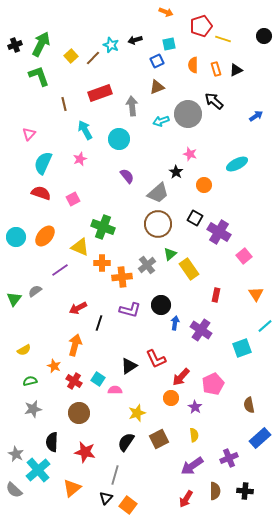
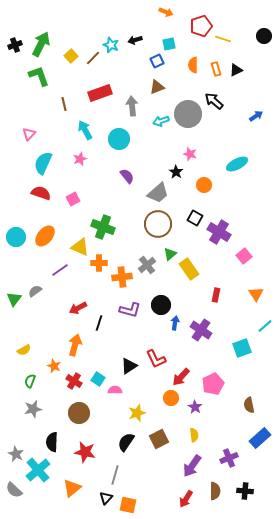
orange cross at (102, 263): moved 3 px left
green semicircle at (30, 381): rotated 56 degrees counterclockwise
purple arrow at (192, 466): rotated 20 degrees counterclockwise
orange square at (128, 505): rotated 24 degrees counterclockwise
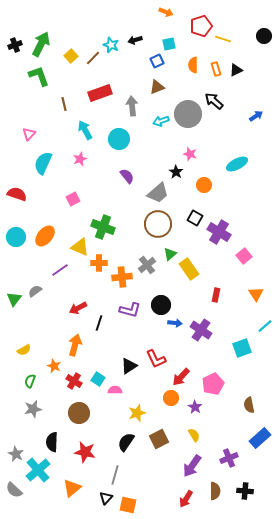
red semicircle at (41, 193): moved 24 px left, 1 px down
blue arrow at (175, 323): rotated 88 degrees clockwise
yellow semicircle at (194, 435): rotated 24 degrees counterclockwise
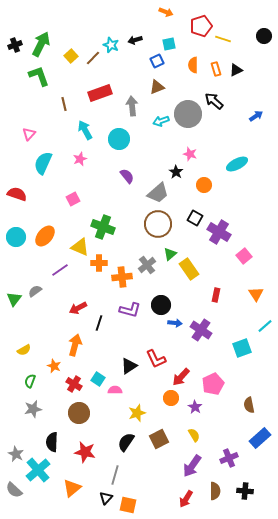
red cross at (74, 381): moved 3 px down
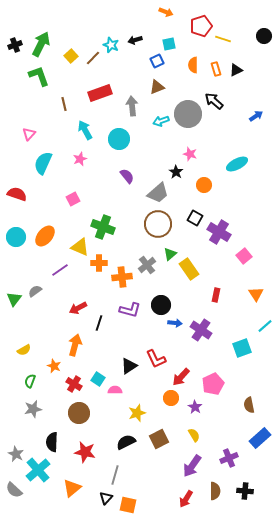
black semicircle at (126, 442): rotated 30 degrees clockwise
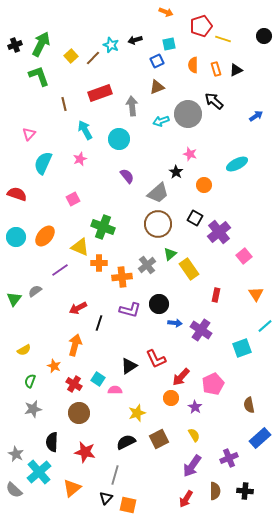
purple cross at (219, 232): rotated 20 degrees clockwise
black circle at (161, 305): moved 2 px left, 1 px up
cyan cross at (38, 470): moved 1 px right, 2 px down
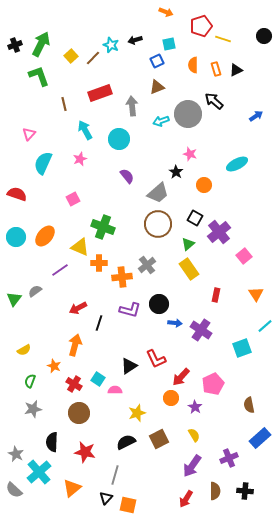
green triangle at (170, 254): moved 18 px right, 10 px up
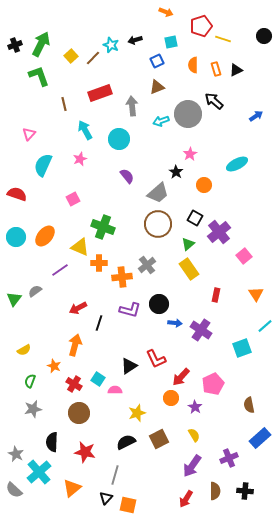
cyan square at (169, 44): moved 2 px right, 2 px up
pink star at (190, 154): rotated 24 degrees clockwise
cyan semicircle at (43, 163): moved 2 px down
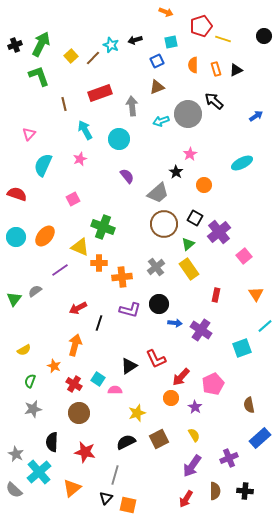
cyan ellipse at (237, 164): moved 5 px right, 1 px up
brown circle at (158, 224): moved 6 px right
gray cross at (147, 265): moved 9 px right, 2 px down
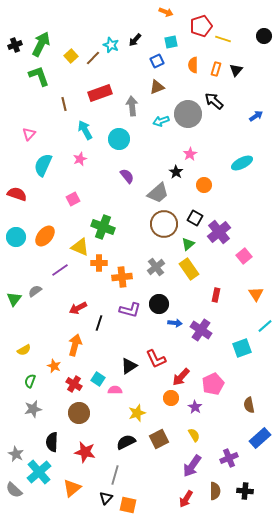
black arrow at (135, 40): rotated 32 degrees counterclockwise
orange rectangle at (216, 69): rotated 32 degrees clockwise
black triangle at (236, 70): rotated 24 degrees counterclockwise
